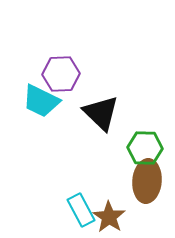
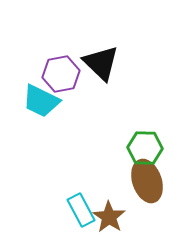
purple hexagon: rotated 9 degrees counterclockwise
black triangle: moved 50 px up
brown ellipse: rotated 24 degrees counterclockwise
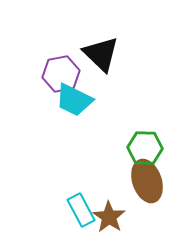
black triangle: moved 9 px up
cyan trapezoid: moved 33 px right, 1 px up
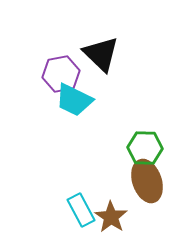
brown star: moved 2 px right
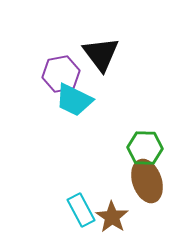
black triangle: rotated 9 degrees clockwise
brown star: moved 1 px right
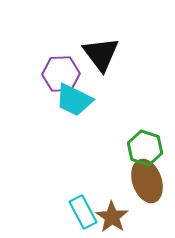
purple hexagon: rotated 9 degrees clockwise
green hexagon: rotated 16 degrees clockwise
cyan rectangle: moved 2 px right, 2 px down
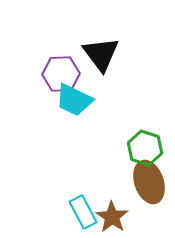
brown ellipse: moved 2 px right, 1 px down
